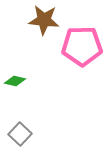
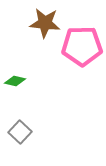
brown star: moved 1 px right, 3 px down
gray square: moved 2 px up
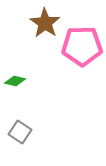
brown star: rotated 28 degrees clockwise
gray square: rotated 10 degrees counterclockwise
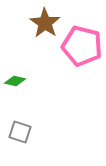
pink pentagon: rotated 15 degrees clockwise
gray square: rotated 15 degrees counterclockwise
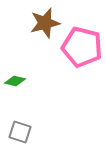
brown star: rotated 24 degrees clockwise
pink pentagon: moved 1 px down
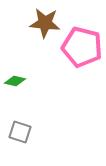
brown star: rotated 20 degrees clockwise
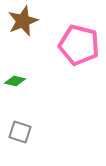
brown star: moved 22 px left, 2 px up; rotated 28 degrees counterclockwise
pink pentagon: moved 3 px left, 2 px up
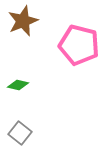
green diamond: moved 3 px right, 4 px down
gray square: moved 1 px down; rotated 20 degrees clockwise
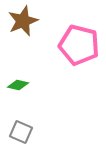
gray square: moved 1 px right, 1 px up; rotated 15 degrees counterclockwise
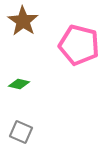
brown star: rotated 16 degrees counterclockwise
green diamond: moved 1 px right, 1 px up
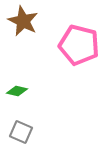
brown star: rotated 8 degrees counterclockwise
green diamond: moved 2 px left, 7 px down
